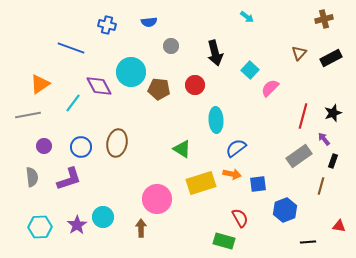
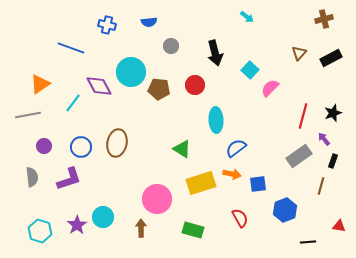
cyan hexagon at (40, 227): moved 4 px down; rotated 20 degrees clockwise
green rectangle at (224, 241): moved 31 px left, 11 px up
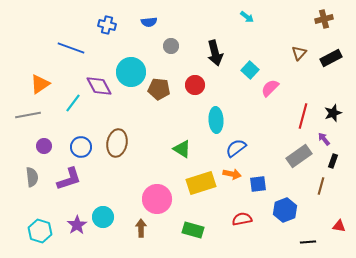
red semicircle at (240, 218): moved 2 px right, 1 px down; rotated 72 degrees counterclockwise
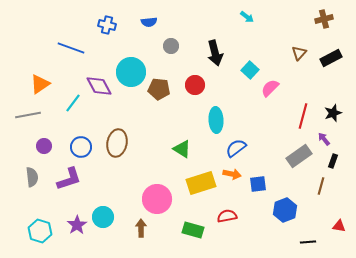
red semicircle at (242, 219): moved 15 px left, 3 px up
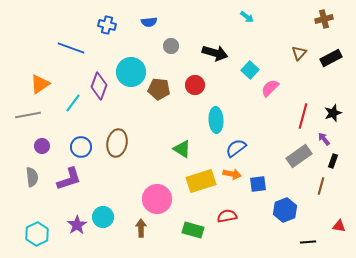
black arrow at (215, 53): rotated 60 degrees counterclockwise
purple diamond at (99, 86): rotated 48 degrees clockwise
purple circle at (44, 146): moved 2 px left
yellow rectangle at (201, 183): moved 2 px up
cyan hexagon at (40, 231): moved 3 px left, 3 px down; rotated 15 degrees clockwise
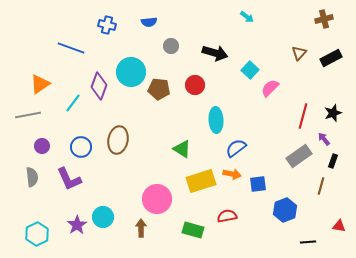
brown ellipse at (117, 143): moved 1 px right, 3 px up
purple L-shape at (69, 179): rotated 84 degrees clockwise
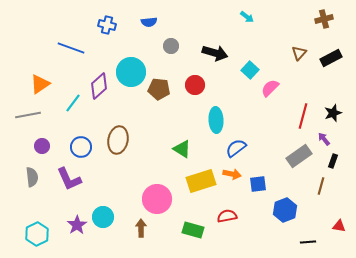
purple diamond at (99, 86): rotated 28 degrees clockwise
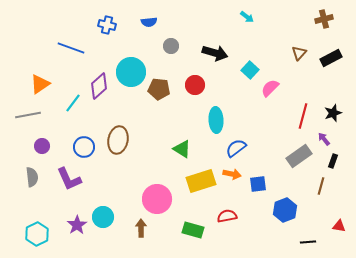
blue circle at (81, 147): moved 3 px right
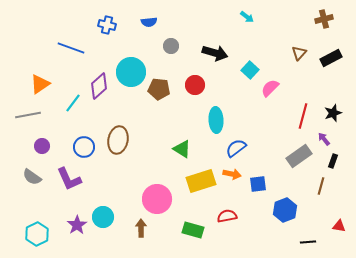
gray semicircle at (32, 177): rotated 132 degrees clockwise
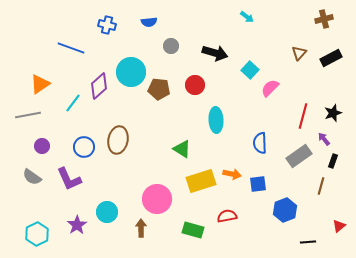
blue semicircle at (236, 148): moved 24 px right, 5 px up; rotated 55 degrees counterclockwise
cyan circle at (103, 217): moved 4 px right, 5 px up
red triangle at (339, 226): rotated 48 degrees counterclockwise
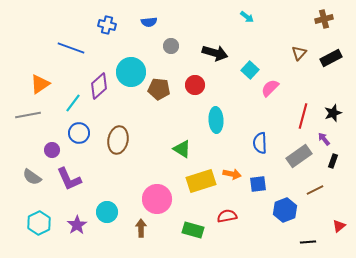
purple circle at (42, 146): moved 10 px right, 4 px down
blue circle at (84, 147): moved 5 px left, 14 px up
brown line at (321, 186): moved 6 px left, 4 px down; rotated 48 degrees clockwise
cyan hexagon at (37, 234): moved 2 px right, 11 px up
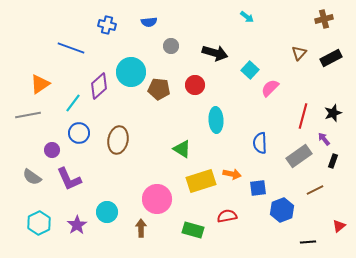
blue square at (258, 184): moved 4 px down
blue hexagon at (285, 210): moved 3 px left
